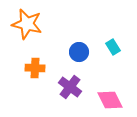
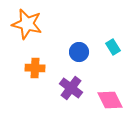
purple cross: moved 1 px right, 1 px down
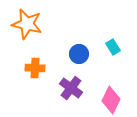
blue circle: moved 2 px down
pink diamond: moved 1 px right; rotated 52 degrees clockwise
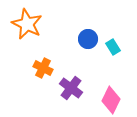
orange star: rotated 12 degrees clockwise
blue circle: moved 9 px right, 15 px up
orange cross: moved 8 px right; rotated 24 degrees clockwise
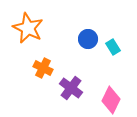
orange star: moved 1 px right, 4 px down
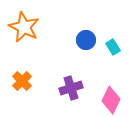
orange star: moved 4 px left, 1 px up
blue circle: moved 2 px left, 1 px down
orange cross: moved 21 px left, 13 px down; rotated 18 degrees clockwise
purple cross: rotated 35 degrees clockwise
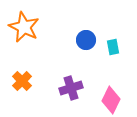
cyan rectangle: rotated 21 degrees clockwise
